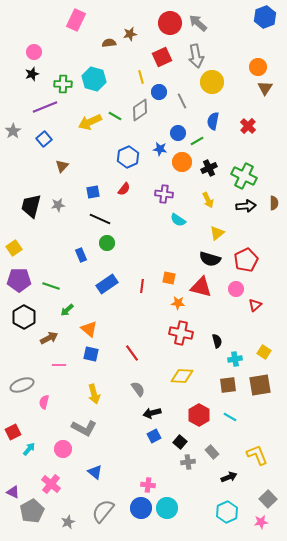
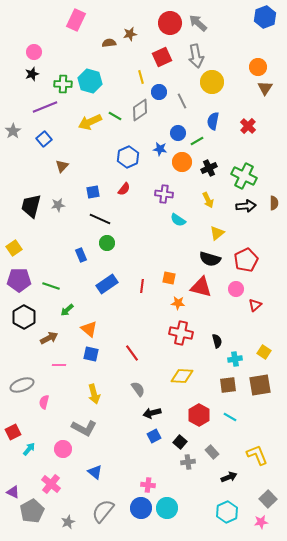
cyan hexagon at (94, 79): moved 4 px left, 2 px down
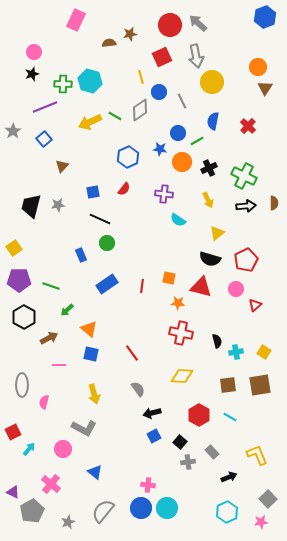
red circle at (170, 23): moved 2 px down
cyan cross at (235, 359): moved 1 px right, 7 px up
gray ellipse at (22, 385): rotated 70 degrees counterclockwise
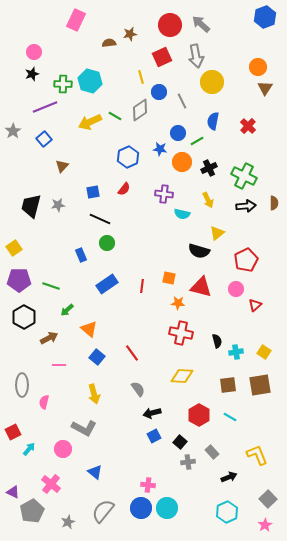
gray arrow at (198, 23): moved 3 px right, 1 px down
cyan semicircle at (178, 220): moved 4 px right, 6 px up; rotated 21 degrees counterclockwise
black semicircle at (210, 259): moved 11 px left, 8 px up
blue square at (91, 354): moved 6 px right, 3 px down; rotated 28 degrees clockwise
pink star at (261, 522): moved 4 px right, 3 px down; rotated 24 degrees counterclockwise
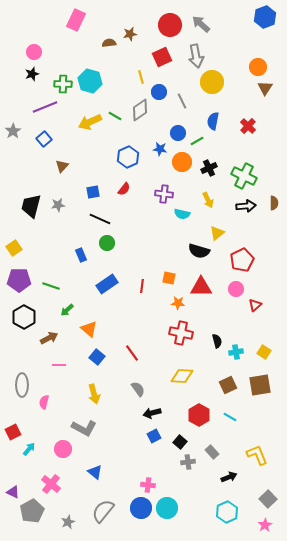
red pentagon at (246, 260): moved 4 px left
red triangle at (201, 287): rotated 15 degrees counterclockwise
brown square at (228, 385): rotated 18 degrees counterclockwise
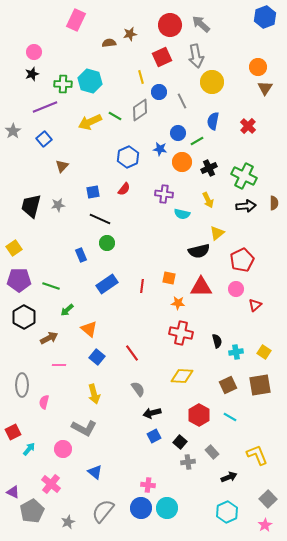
black semicircle at (199, 251): rotated 30 degrees counterclockwise
